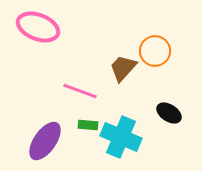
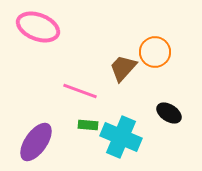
orange circle: moved 1 px down
purple ellipse: moved 9 px left, 1 px down
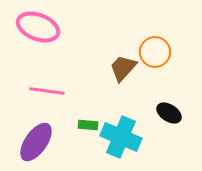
pink line: moved 33 px left; rotated 12 degrees counterclockwise
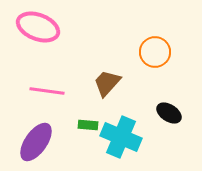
brown trapezoid: moved 16 px left, 15 px down
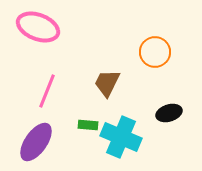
brown trapezoid: rotated 16 degrees counterclockwise
pink line: rotated 76 degrees counterclockwise
black ellipse: rotated 50 degrees counterclockwise
